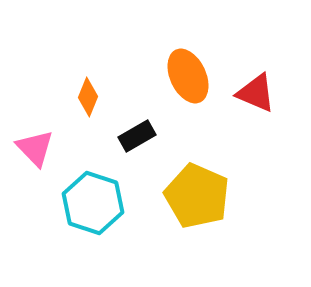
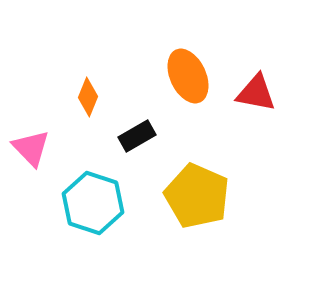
red triangle: rotated 12 degrees counterclockwise
pink triangle: moved 4 px left
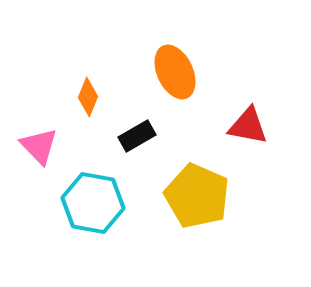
orange ellipse: moved 13 px left, 4 px up
red triangle: moved 8 px left, 33 px down
pink triangle: moved 8 px right, 2 px up
cyan hexagon: rotated 8 degrees counterclockwise
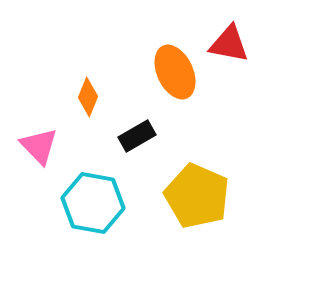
red triangle: moved 19 px left, 82 px up
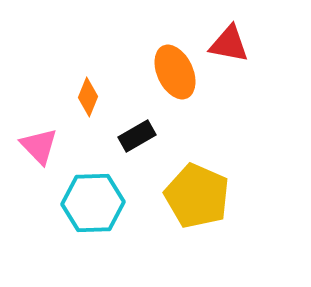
cyan hexagon: rotated 12 degrees counterclockwise
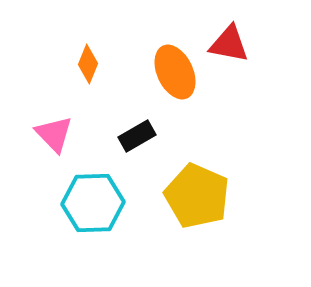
orange diamond: moved 33 px up
pink triangle: moved 15 px right, 12 px up
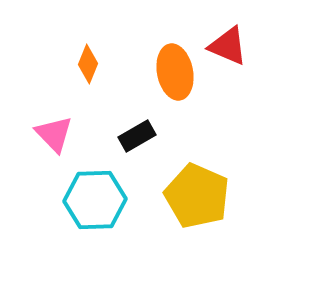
red triangle: moved 1 px left, 2 px down; rotated 12 degrees clockwise
orange ellipse: rotated 14 degrees clockwise
cyan hexagon: moved 2 px right, 3 px up
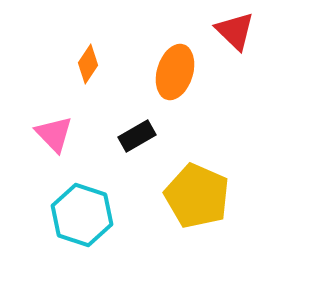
red triangle: moved 7 px right, 15 px up; rotated 21 degrees clockwise
orange diamond: rotated 12 degrees clockwise
orange ellipse: rotated 28 degrees clockwise
cyan hexagon: moved 13 px left, 15 px down; rotated 20 degrees clockwise
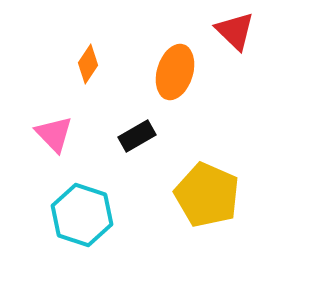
yellow pentagon: moved 10 px right, 1 px up
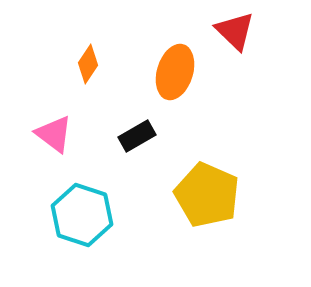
pink triangle: rotated 9 degrees counterclockwise
